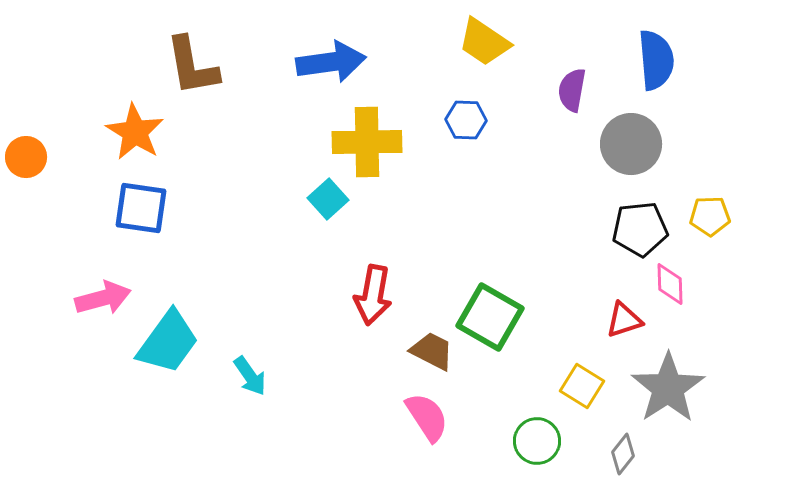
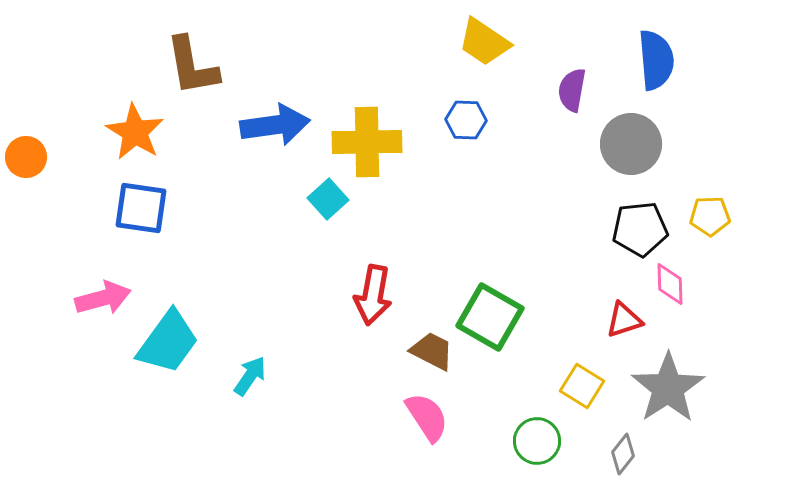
blue arrow: moved 56 px left, 63 px down
cyan arrow: rotated 111 degrees counterclockwise
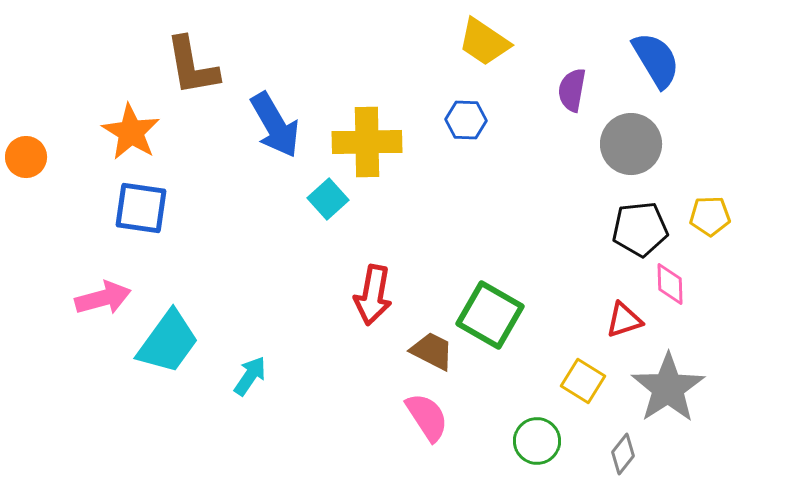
blue semicircle: rotated 26 degrees counterclockwise
blue arrow: rotated 68 degrees clockwise
orange star: moved 4 px left
green square: moved 2 px up
yellow square: moved 1 px right, 5 px up
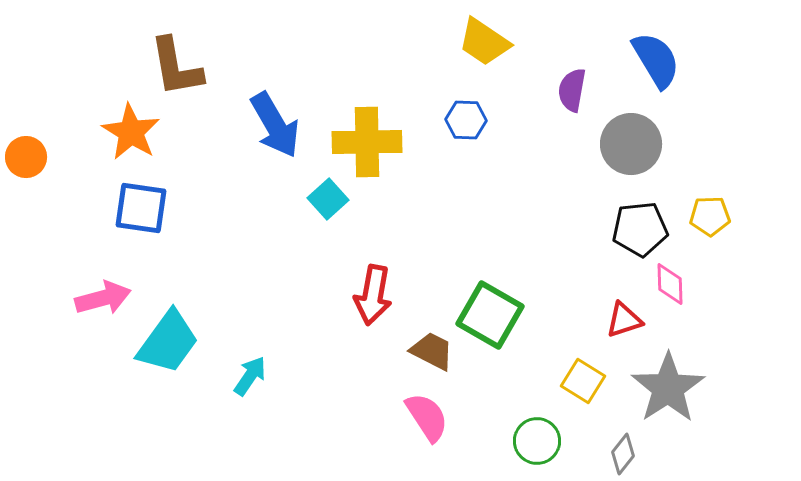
brown L-shape: moved 16 px left, 1 px down
